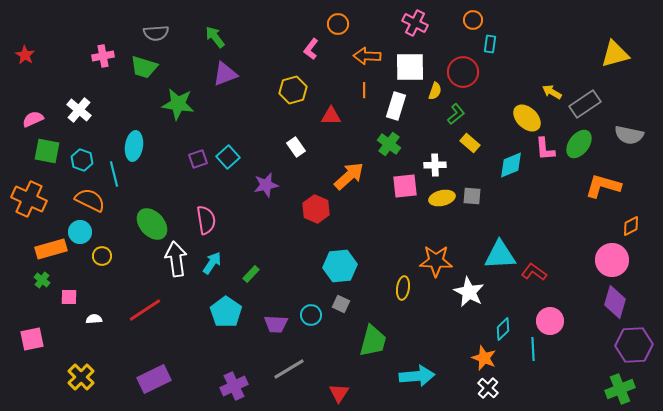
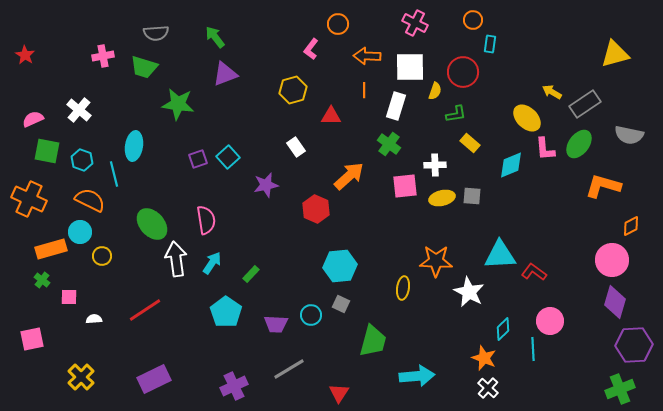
green L-shape at (456, 114): rotated 30 degrees clockwise
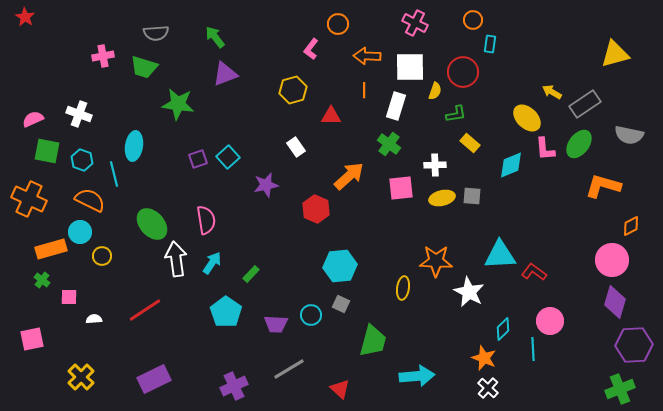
red star at (25, 55): moved 38 px up
white cross at (79, 110): moved 4 px down; rotated 20 degrees counterclockwise
pink square at (405, 186): moved 4 px left, 2 px down
red triangle at (339, 393): moved 1 px right, 4 px up; rotated 20 degrees counterclockwise
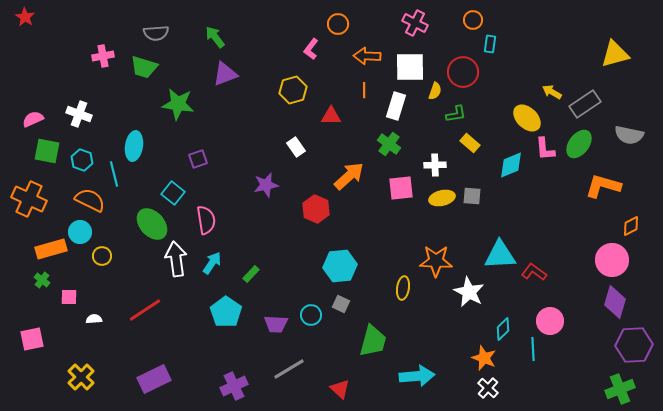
cyan square at (228, 157): moved 55 px left, 36 px down; rotated 10 degrees counterclockwise
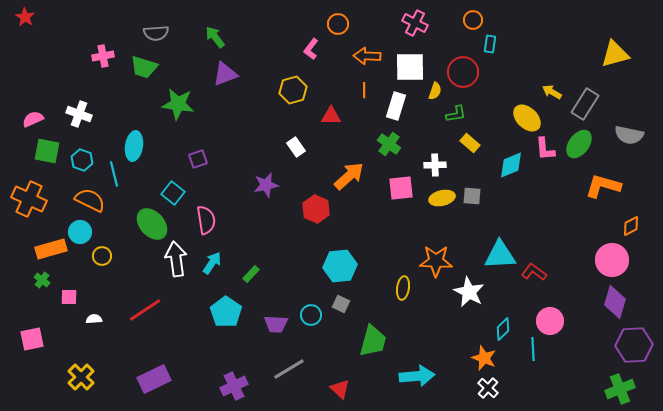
gray rectangle at (585, 104): rotated 24 degrees counterclockwise
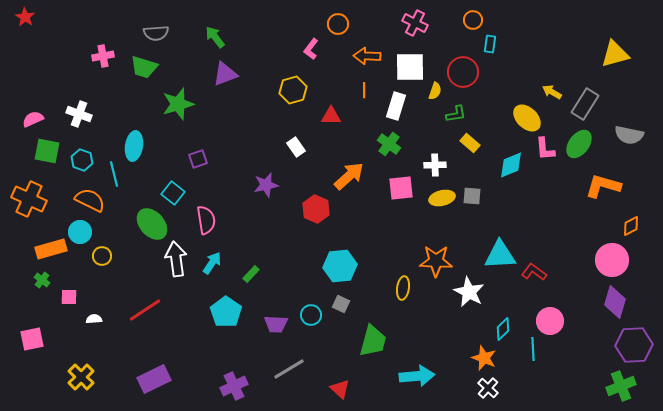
green star at (178, 104): rotated 24 degrees counterclockwise
green cross at (620, 389): moved 1 px right, 3 px up
